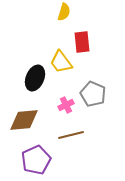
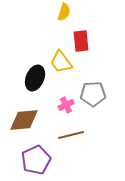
red rectangle: moved 1 px left, 1 px up
gray pentagon: rotated 25 degrees counterclockwise
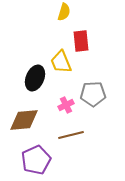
yellow trapezoid: rotated 15 degrees clockwise
